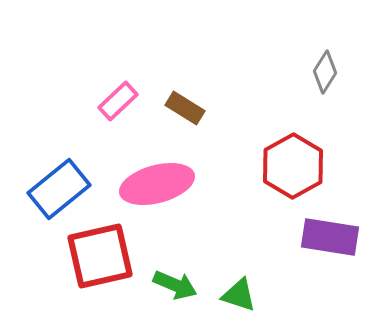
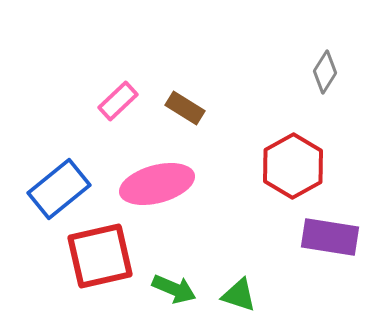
green arrow: moved 1 px left, 4 px down
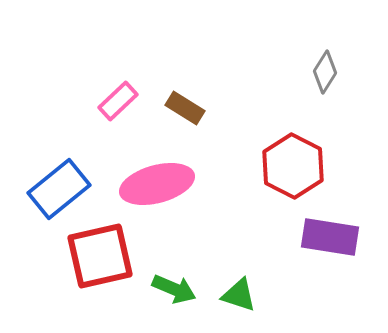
red hexagon: rotated 4 degrees counterclockwise
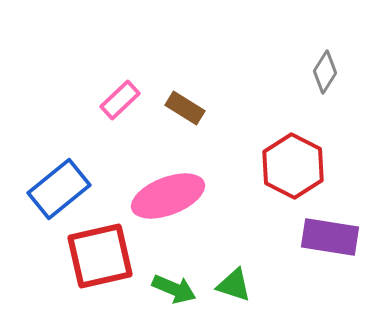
pink rectangle: moved 2 px right, 1 px up
pink ellipse: moved 11 px right, 12 px down; rotated 6 degrees counterclockwise
green triangle: moved 5 px left, 10 px up
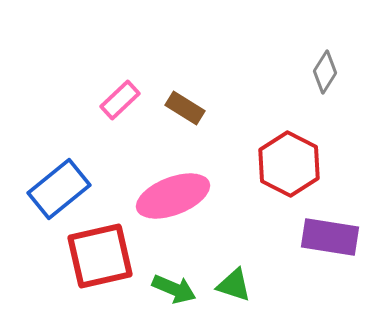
red hexagon: moved 4 px left, 2 px up
pink ellipse: moved 5 px right
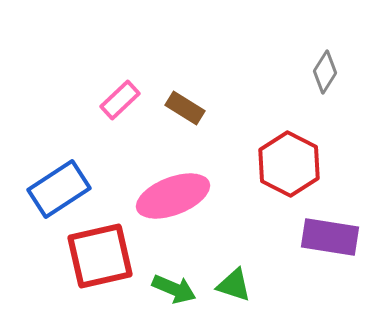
blue rectangle: rotated 6 degrees clockwise
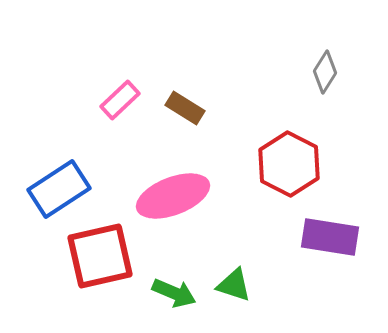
green arrow: moved 4 px down
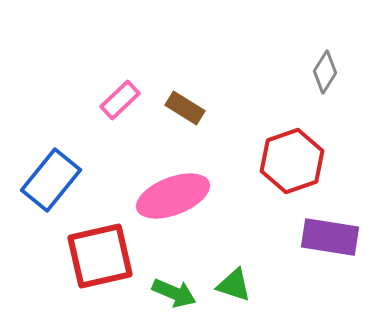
red hexagon: moved 3 px right, 3 px up; rotated 14 degrees clockwise
blue rectangle: moved 8 px left, 9 px up; rotated 18 degrees counterclockwise
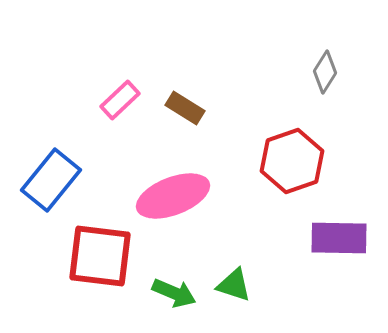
purple rectangle: moved 9 px right, 1 px down; rotated 8 degrees counterclockwise
red square: rotated 20 degrees clockwise
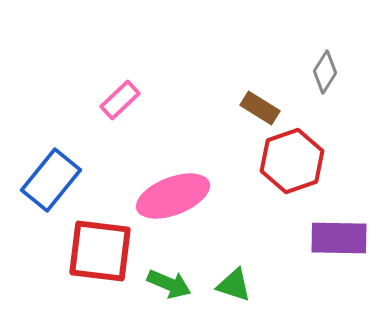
brown rectangle: moved 75 px right
red square: moved 5 px up
green arrow: moved 5 px left, 9 px up
